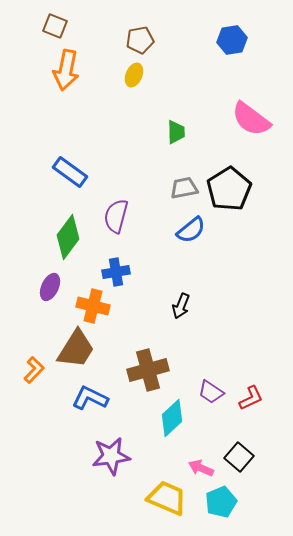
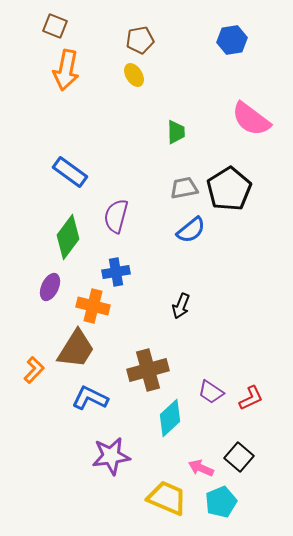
yellow ellipse: rotated 55 degrees counterclockwise
cyan diamond: moved 2 px left
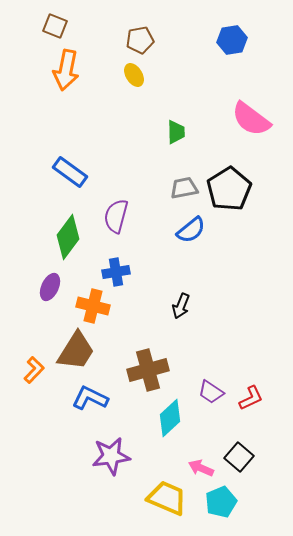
brown trapezoid: moved 2 px down
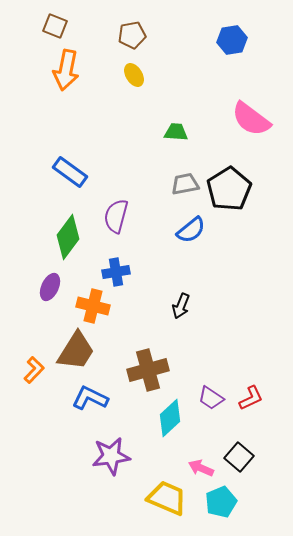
brown pentagon: moved 8 px left, 5 px up
green trapezoid: rotated 85 degrees counterclockwise
gray trapezoid: moved 1 px right, 4 px up
purple trapezoid: moved 6 px down
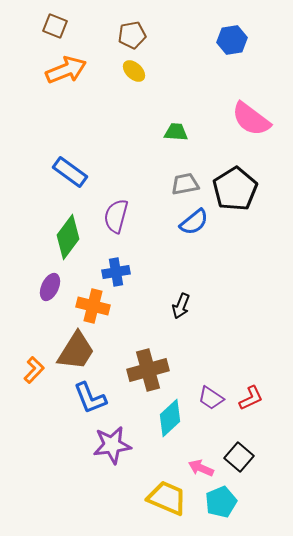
orange arrow: rotated 123 degrees counterclockwise
yellow ellipse: moved 4 px up; rotated 15 degrees counterclockwise
black pentagon: moved 6 px right
blue semicircle: moved 3 px right, 8 px up
blue L-shape: rotated 138 degrees counterclockwise
purple star: moved 1 px right, 11 px up
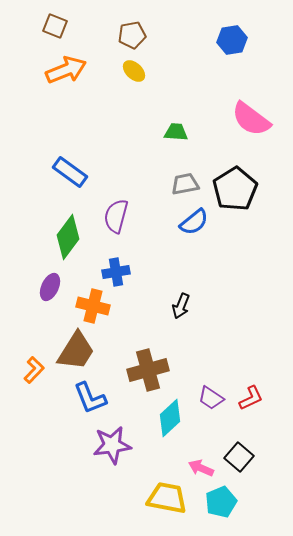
yellow trapezoid: rotated 12 degrees counterclockwise
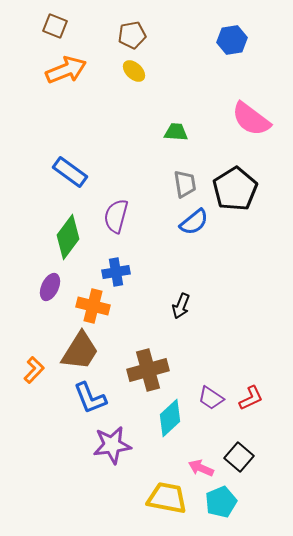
gray trapezoid: rotated 92 degrees clockwise
brown trapezoid: moved 4 px right
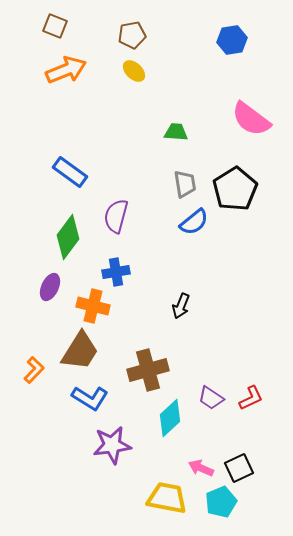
blue L-shape: rotated 36 degrees counterclockwise
black square: moved 11 px down; rotated 24 degrees clockwise
